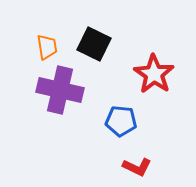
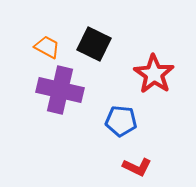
orange trapezoid: rotated 52 degrees counterclockwise
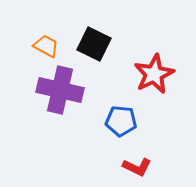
orange trapezoid: moved 1 px left, 1 px up
red star: rotated 12 degrees clockwise
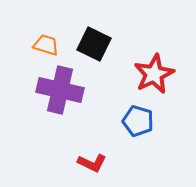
orange trapezoid: moved 1 px up; rotated 12 degrees counterclockwise
blue pentagon: moved 17 px right; rotated 12 degrees clockwise
red L-shape: moved 45 px left, 4 px up
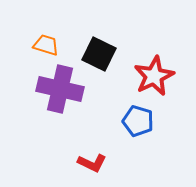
black square: moved 5 px right, 10 px down
red star: moved 2 px down
purple cross: moved 1 px up
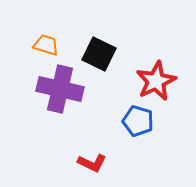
red star: moved 2 px right, 5 px down
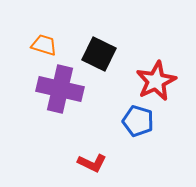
orange trapezoid: moved 2 px left
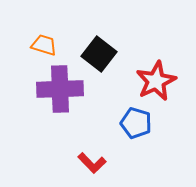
black square: rotated 12 degrees clockwise
purple cross: rotated 15 degrees counterclockwise
blue pentagon: moved 2 px left, 2 px down
red L-shape: rotated 20 degrees clockwise
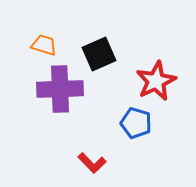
black square: rotated 28 degrees clockwise
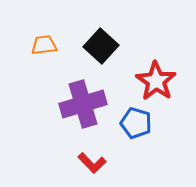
orange trapezoid: rotated 24 degrees counterclockwise
black square: moved 2 px right, 8 px up; rotated 24 degrees counterclockwise
red star: rotated 12 degrees counterclockwise
purple cross: moved 23 px right, 15 px down; rotated 15 degrees counterclockwise
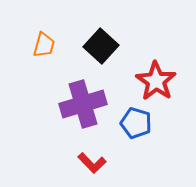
orange trapezoid: rotated 112 degrees clockwise
